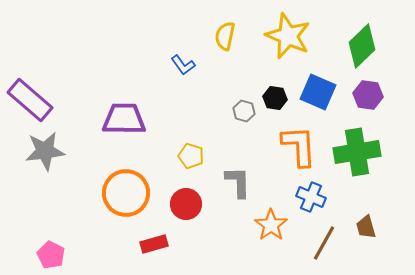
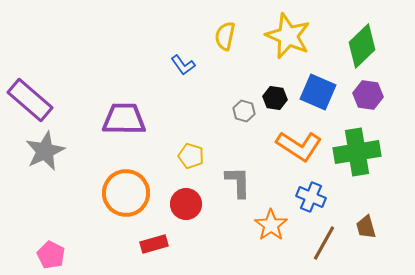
orange L-shape: rotated 126 degrees clockwise
gray star: rotated 18 degrees counterclockwise
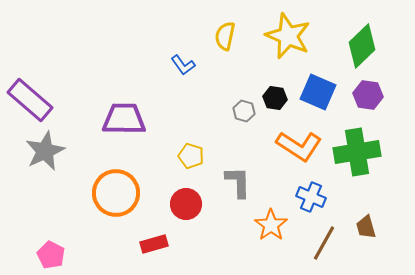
orange circle: moved 10 px left
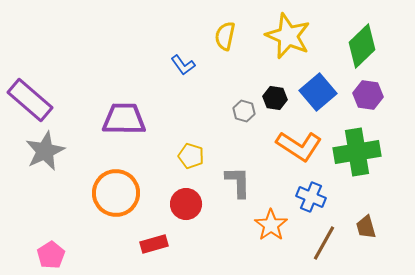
blue square: rotated 27 degrees clockwise
pink pentagon: rotated 12 degrees clockwise
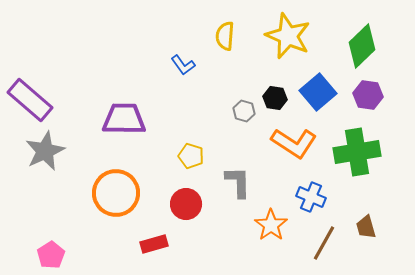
yellow semicircle: rotated 8 degrees counterclockwise
orange L-shape: moved 5 px left, 3 px up
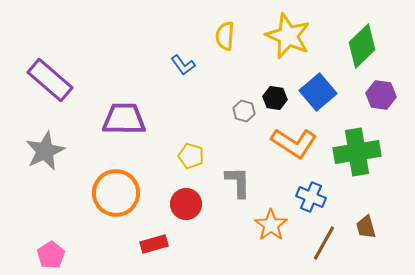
purple hexagon: moved 13 px right
purple rectangle: moved 20 px right, 20 px up
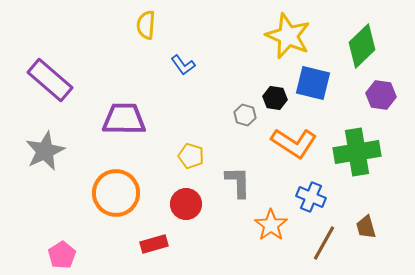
yellow semicircle: moved 79 px left, 11 px up
blue square: moved 5 px left, 9 px up; rotated 36 degrees counterclockwise
gray hexagon: moved 1 px right, 4 px down
pink pentagon: moved 11 px right
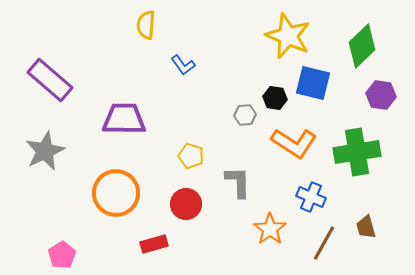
gray hexagon: rotated 20 degrees counterclockwise
orange star: moved 1 px left, 4 px down
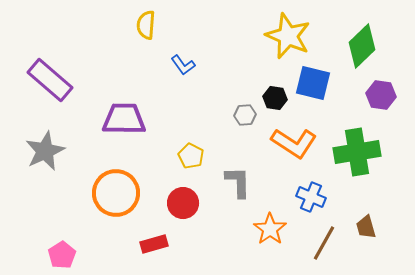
yellow pentagon: rotated 10 degrees clockwise
red circle: moved 3 px left, 1 px up
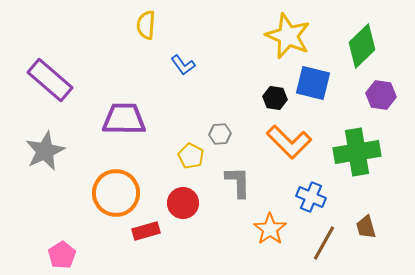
gray hexagon: moved 25 px left, 19 px down
orange L-shape: moved 5 px left, 1 px up; rotated 12 degrees clockwise
red rectangle: moved 8 px left, 13 px up
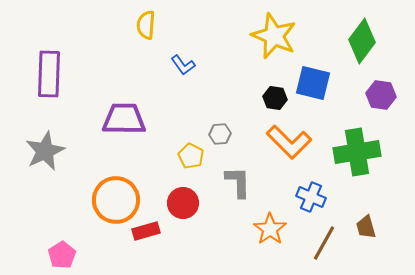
yellow star: moved 14 px left
green diamond: moved 5 px up; rotated 9 degrees counterclockwise
purple rectangle: moved 1 px left, 6 px up; rotated 51 degrees clockwise
orange circle: moved 7 px down
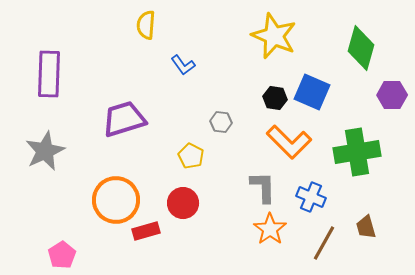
green diamond: moved 1 px left, 7 px down; rotated 21 degrees counterclockwise
blue square: moved 1 px left, 9 px down; rotated 9 degrees clockwise
purple hexagon: moved 11 px right; rotated 8 degrees counterclockwise
purple trapezoid: rotated 18 degrees counterclockwise
gray hexagon: moved 1 px right, 12 px up; rotated 10 degrees clockwise
gray L-shape: moved 25 px right, 5 px down
